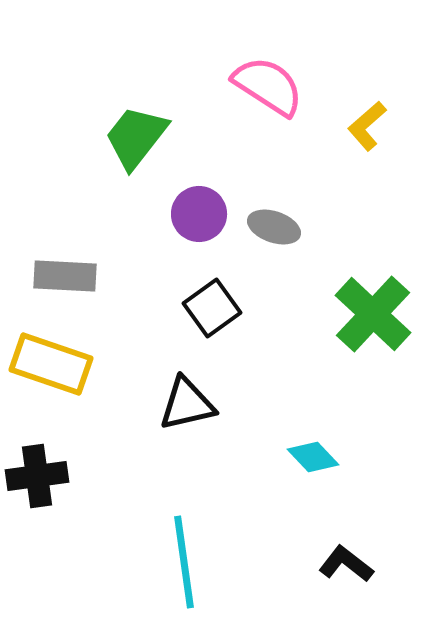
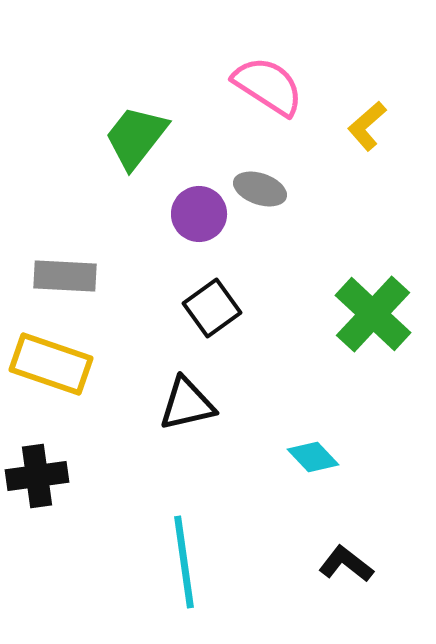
gray ellipse: moved 14 px left, 38 px up
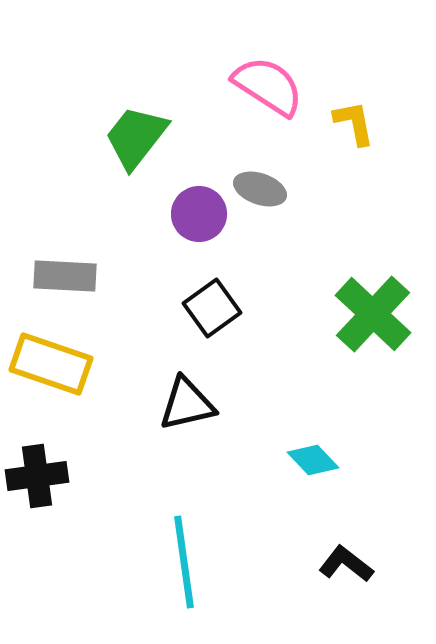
yellow L-shape: moved 13 px left, 3 px up; rotated 120 degrees clockwise
cyan diamond: moved 3 px down
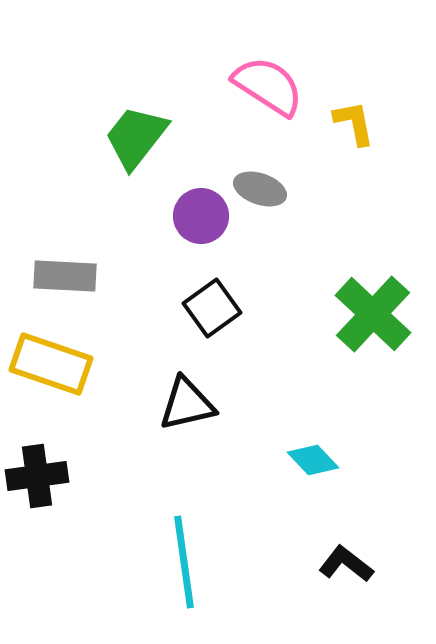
purple circle: moved 2 px right, 2 px down
